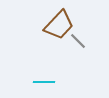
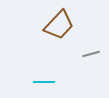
gray line: moved 13 px right, 13 px down; rotated 60 degrees counterclockwise
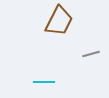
brown trapezoid: moved 4 px up; rotated 16 degrees counterclockwise
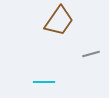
brown trapezoid: rotated 8 degrees clockwise
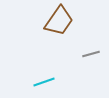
cyan line: rotated 20 degrees counterclockwise
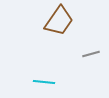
cyan line: rotated 25 degrees clockwise
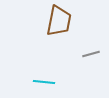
brown trapezoid: rotated 24 degrees counterclockwise
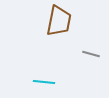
gray line: rotated 30 degrees clockwise
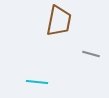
cyan line: moved 7 px left
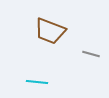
brown trapezoid: moved 9 px left, 10 px down; rotated 100 degrees clockwise
